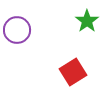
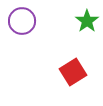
purple circle: moved 5 px right, 9 px up
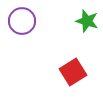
green star: rotated 20 degrees counterclockwise
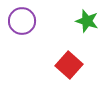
red square: moved 4 px left, 7 px up; rotated 16 degrees counterclockwise
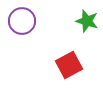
red square: rotated 20 degrees clockwise
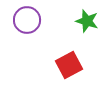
purple circle: moved 5 px right, 1 px up
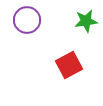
green star: moved 1 px left; rotated 25 degrees counterclockwise
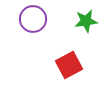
purple circle: moved 6 px right, 1 px up
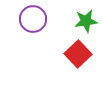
red square: moved 9 px right, 11 px up; rotated 16 degrees counterclockwise
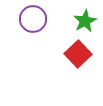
green star: moved 1 px left; rotated 20 degrees counterclockwise
